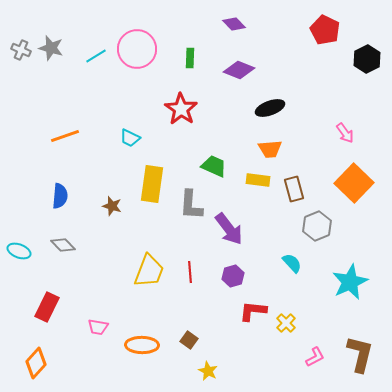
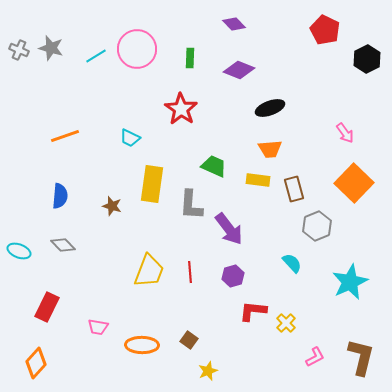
gray cross at (21, 50): moved 2 px left
brown L-shape at (360, 354): moved 1 px right, 3 px down
yellow star at (208, 371): rotated 24 degrees clockwise
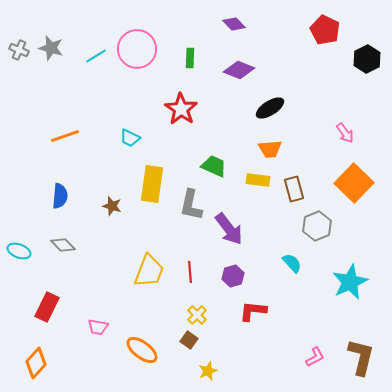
black ellipse at (270, 108): rotated 12 degrees counterclockwise
gray L-shape at (191, 205): rotated 8 degrees clockwise
yellow cross at (286, 323): moved 89 px left, 8 px up
orange ellipse at (142, 345): moved 5 px down; rotated 36 degrees clockwise
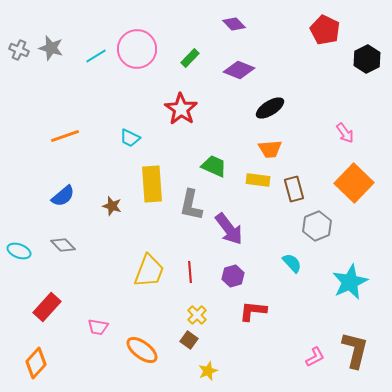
green rectangle at (190, 58): rotated 42 degrees clockwise
yellow rectangle at (152, 184): rotated 12 degrees counterclockwise
blue semicircle at (60, 196): moved 3 px right; rotated 45 degrees clockwise
red rectangle at (47, 307): rotated 16 degrees clockwise
brown L-shape at (361, 357): moved 6 px left, 7 px up
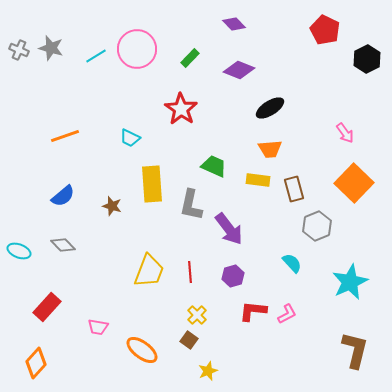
pink L-shape at (315, 357): moved 28 px left, 43 px up
